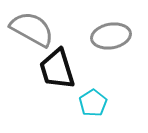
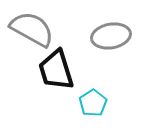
black trapezoid: moved 1 px left, 1 px down
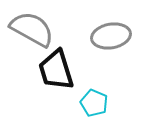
cyan pentagon: moved 1 px right; rotated 16 degrees counterclockwise
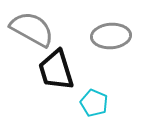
gray ellipse: rotated 6 degrees clockwise
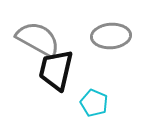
gray semicircle: moved 6 px right, 10 px down
black trapezoid: rotated 30 degrees clockwise
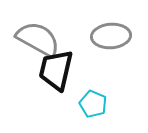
cyan pentagon: moved 1 px left, 1 px down
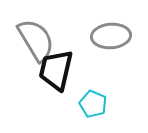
gray semicircle: moved 2 px left, 1 px down; rotated 30 degrees clockwise
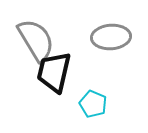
gray ellipse: moved 1 px down
black trapezoid: moved 2 px left, 2 px down
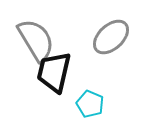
gray ellipse: rotated 39 degrees counterclockwise
cyan pentagon: moved 3 px left
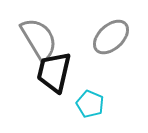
gray semicircle: moved 3 px right, 1 px up
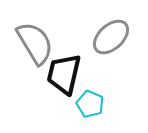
gray semicircle: moved 4 px left, 4 px down
black trapezoid: moved 10 px right, 2 px down
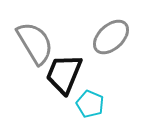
black trapezoid: rotated 9 degrees clockwise
